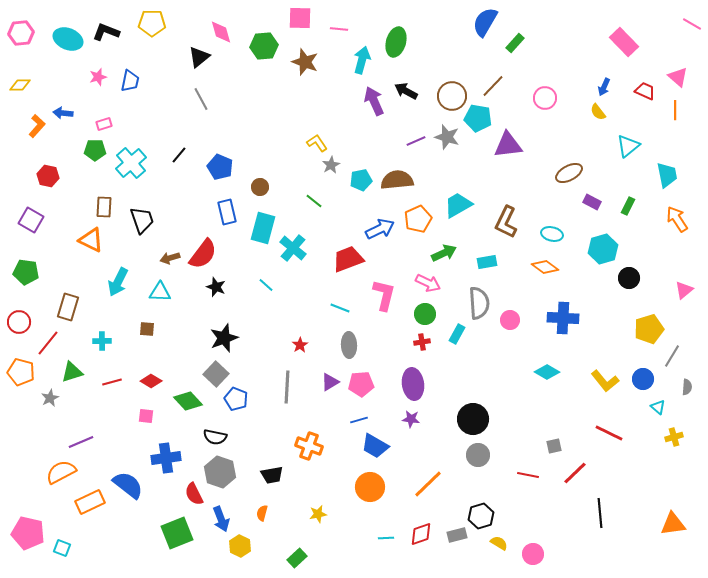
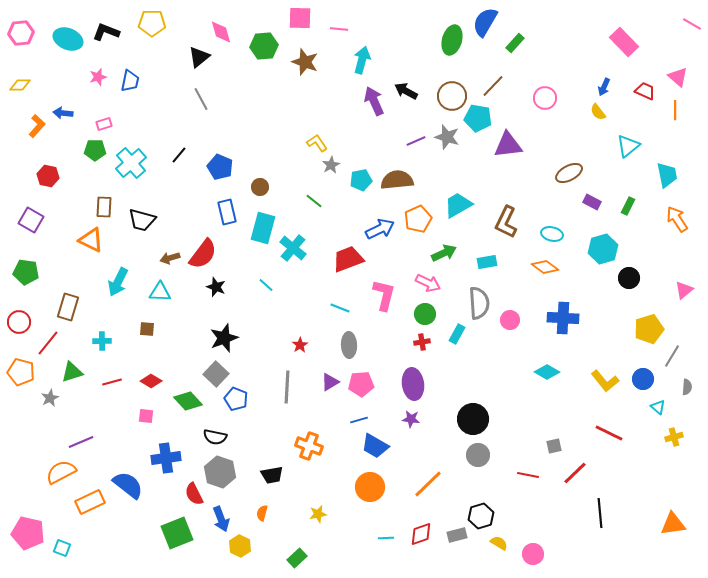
green ellipse at (396, 42): moved 56 px right, 2 px up
black trapezoid at (142, 220): rotated 124 degrees clockwise
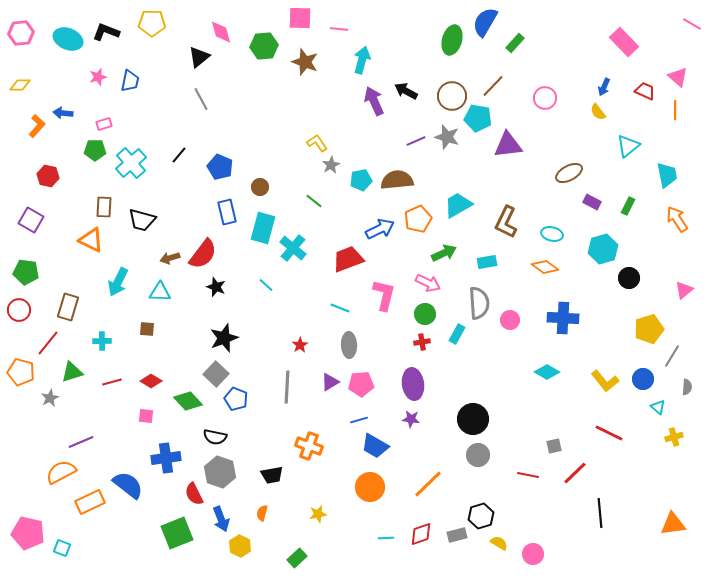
red circle at (19, 322): moved 12 px up
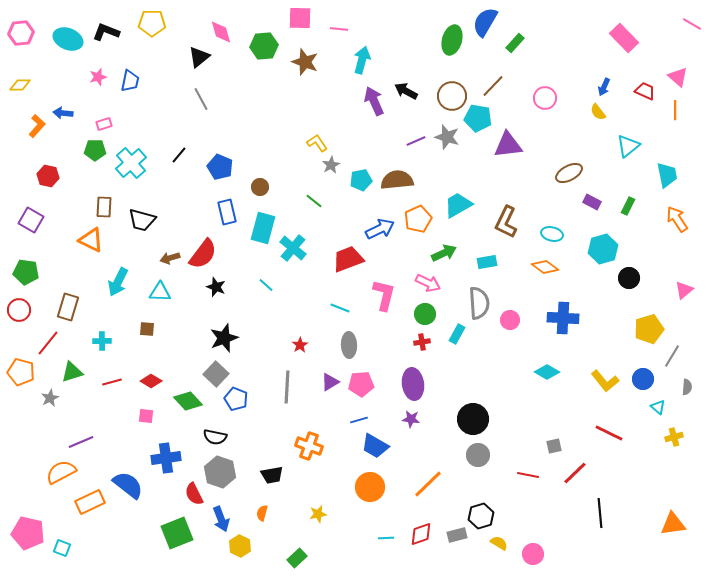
pink rectangle at (624, 42): moved 4 px up
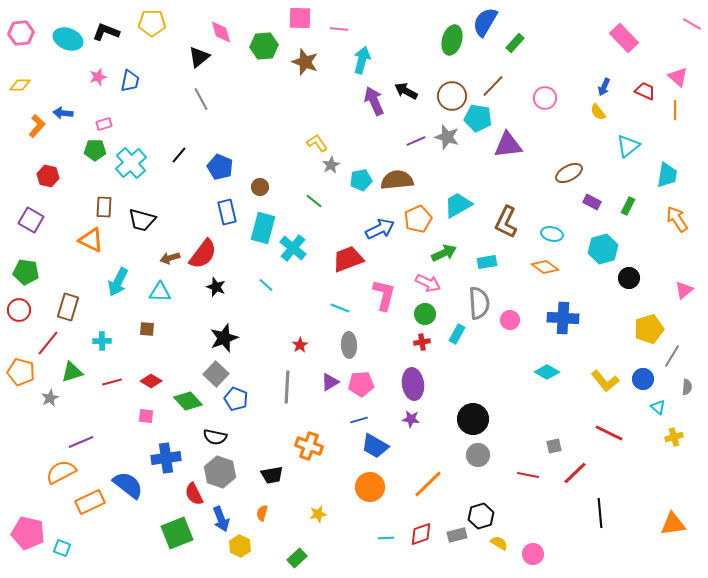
cyan trapezoid at (667, 175): rotated 20 degrees clockwise
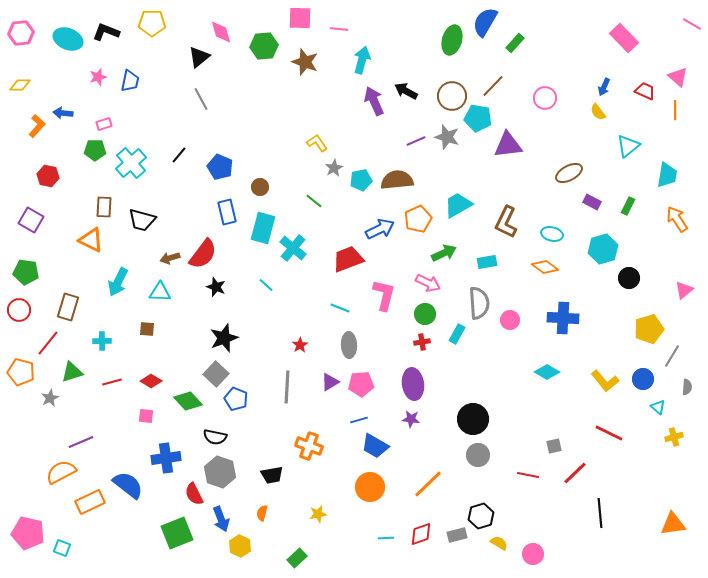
gray star at (331, 165): moved 3 px right, 3 px down
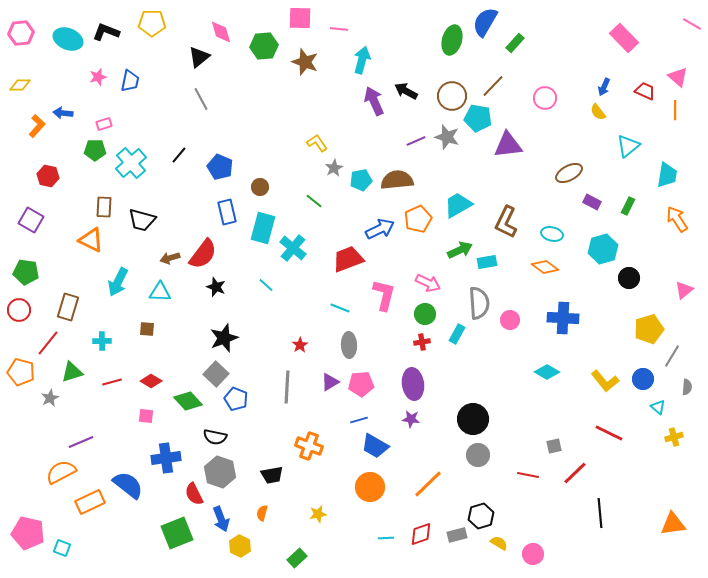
green arrow at (444, 253): moved 16 px right, 3 px up
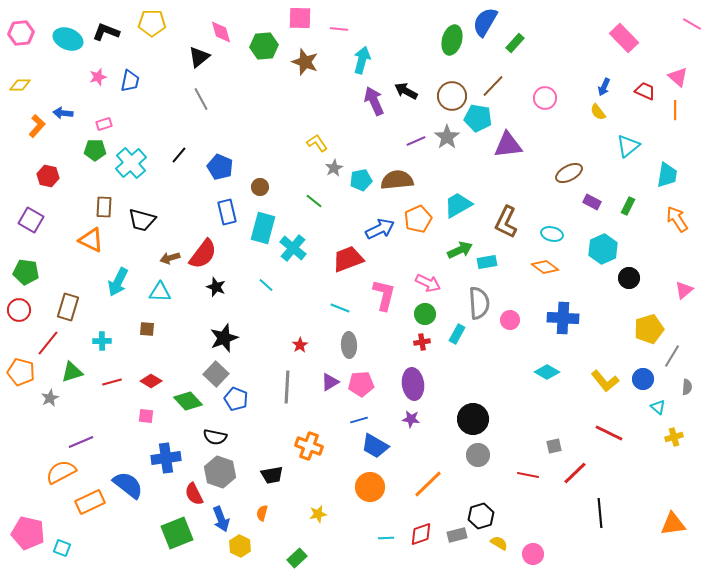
gray star at (447, 137): rotated 20 degrees clockwise
cyan hexagon at (603, 249): rotated 8 degrees counterclockwise
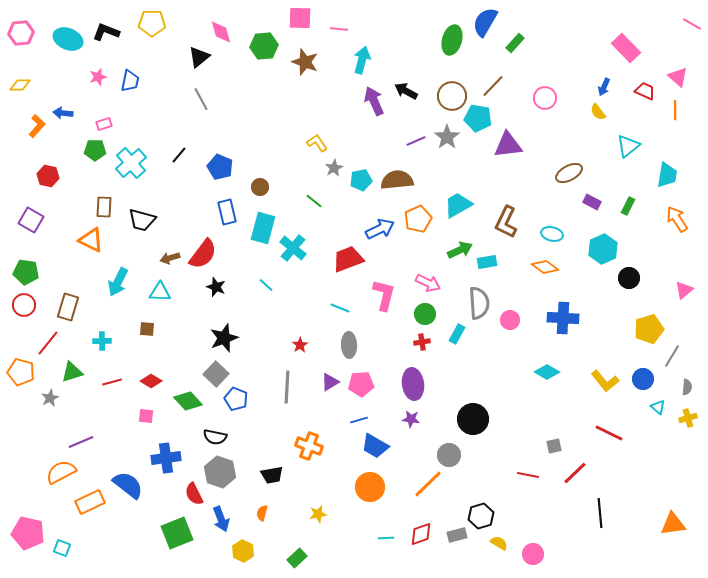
pink rectangle at (624, 38): moved 2 px right, 10 px down
red circle at (19, 310): moved 5 px right, 5 px up
yellow cross at (674, 437): moved 14 px right, 19 px up
gray circle at (478, 455): moved 29 px left
yellow hexagon at (240, 546): moved 3 px right, 5 px down
